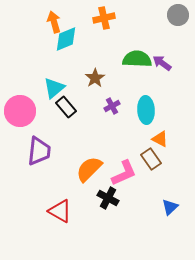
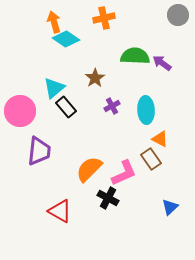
cyan diamond: rotated 56 degrees clockwise
green semicircle: moved 2 px left, 3 px up
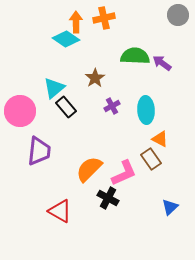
orange arrow: moved 22 px right; rotated 15 degrees clockwise
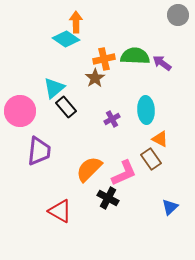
orange cross: moved 41 px down
purple cross: moved 13 px down
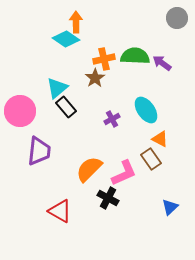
gray circle: moved 1 px left, 3 px down
cyan triangle: moved 3 px right
cyan ellipse: rotated 32 degrees counterclockwise
